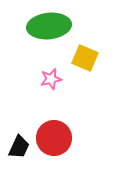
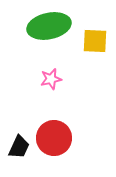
green ellipse: rotated 6 degrees counterclockwise
yellow square: moved 10 px right, 17 px up; rotated 20 degrees counterclockwise
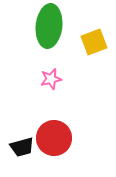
green ellipse: rotated 72 degrees counterclockwise
yellow square: moved 1 px left, 1 px down; rotated 24 degrees counterclockwise
black trapezoid: moved 3 px right; rotated 50 degrees clockwise
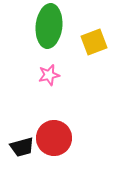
pink star: moved 2 px left, 4 px up
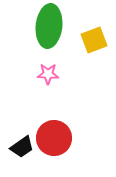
yellow square: moved 2 px up
pink star: moved 1 px left, 1 px up; rotated 15 degrees clockwise
black trapezoid: rotated 20 degrees counterclockwise
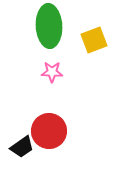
green ellipse: rotated 9 degrees counterclockwise
pink star: moved 4 px right, 2 px up
red circle: moved 5 px left, 7 px up
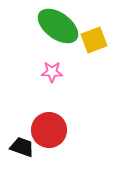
green ellipse: moved 9 px right; rotated 51 degrees counterclockwise
red circle: moved 1 px up
black trapezoid: rotated 125 degrees counterclockwise
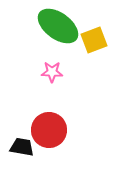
black trapezoid: rotated 10 degrees counterclockwise
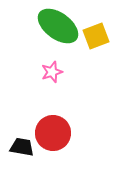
yellow square: moved 2 px right, 4 px up
pink star: rotated 20 degrees counterclockwise
red circle: moved 4 px right, 3 px down
